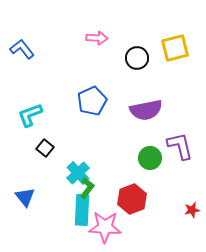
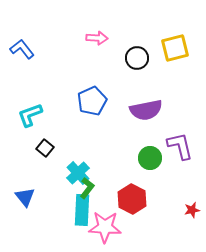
red hexagon: rotated 12 degrees counterclockwise
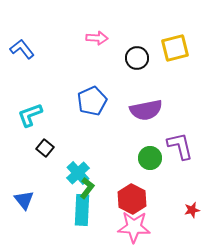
blue triangle: moved 1 px left, 3 px down
pink star: moved 29 px right
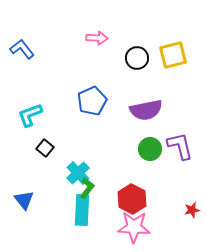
yellow square: moved 2 px left, 7 px down
green circle: moved 9 px up
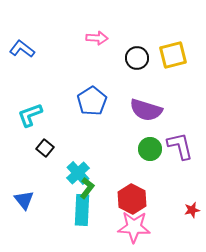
blue L-shape: rotated 15 degrees counterclockwise
blue pentagon: rotated 8 degrees counterclockwise
purple semicircle: rotated 28 degrees clockwise
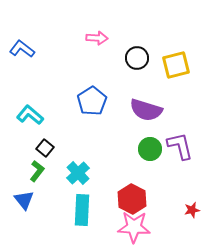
yellow square: moved 3 px right, 10 px down
cyan L-shape: rotated 60 degrees clockwise
green L-shape: moved 50 px left, 17 px up
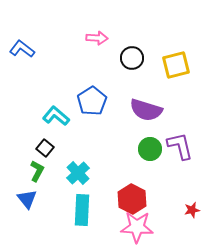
black circle: moved 5 px left
cyan L-shape: moved 26 px right, 1 px down
green L-shape: rotated 10 degrees counterclockwise
blue triangle: moved 3 px right, 1 px up
pink star: moved 3 px right
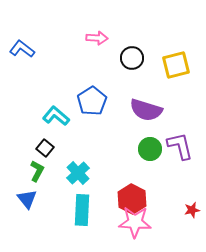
pink star: moved 2 px left, 5 px up
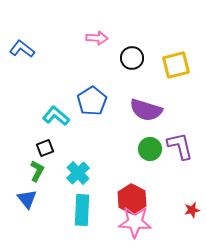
black square: rotated 30 degrees clockwise
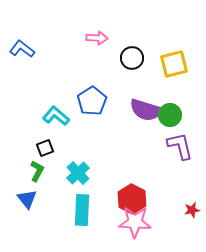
yellow square: moved 2 px left, 1 px up
green circle: moved 20 px right, 34 px up
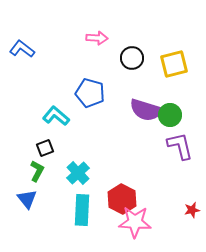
blue pentagon: moved 2 px left, 8 px up; rotated 24 degrees counterclockwise
red hexagon: moved 10 px left
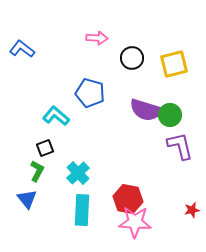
red hexagon: moved 6 px right; rotated 16 degrees counterclockwise
